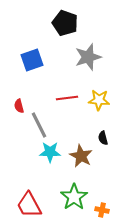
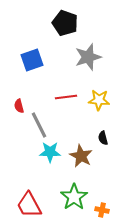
red line: moved 1 px left, 1 px up
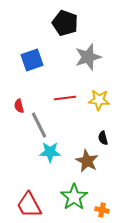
red line: moved 1 px left, 1 px down
brown star: moved 6 px right, 5 px down
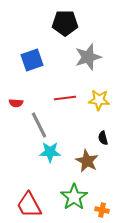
black pentagon: rotated 20 degrees counterclockwise
red semicircle: moved 3 px left, 3 px up; rotated 72 degrees counterclockwise
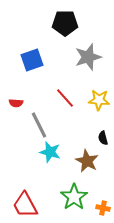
red line: rotated 55 degrees clockwise
cyan star: rotated 15 degrees clockwise
red trapezoid: moved 4 px left
orange cross: moved 1 px right, 2 px up
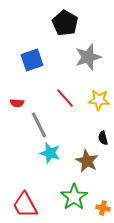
black pentagon: rotated 30 degrees clockwise
red semicircle: moved 1 px right
cyan star: moved 1 px down
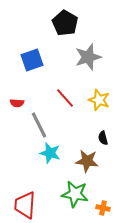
yellow star: rotated 15 degrees clockwise
brown star: rotated 20 degrees counterclockwise
green star: moved 1 px right, 3 px up; rotated 28 degrees counterclockwise
red trapezoid: rotated 32 degrees clockwise
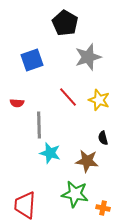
red line: moved 3 px right, 1 px up
gray line: rotated 24 degrees clockwise
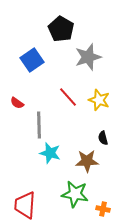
black pentagon: moved 4 px left, 6 px down
blue square: rotated 15 degrees counterclockwise
red semicircle: rotated 32 degrees clockwise
brown star: rotated 10 degrees counterclockwise
orange cross: moved 1 px down
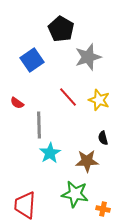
cyan star: rotated 25 degrees clockwise
